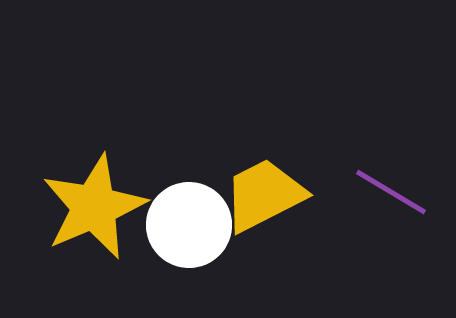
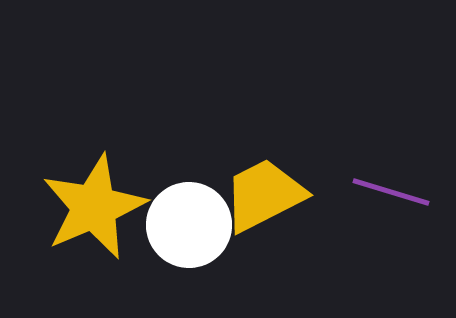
purple line: rotated 14 degrees counterclockwise
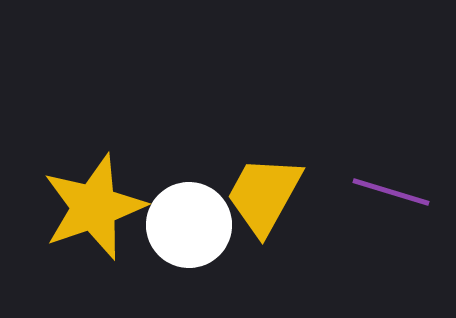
yellow trapezoid: rotated 34 degrees counterclockwise
yellow star: rotated 4 degrees clockwise
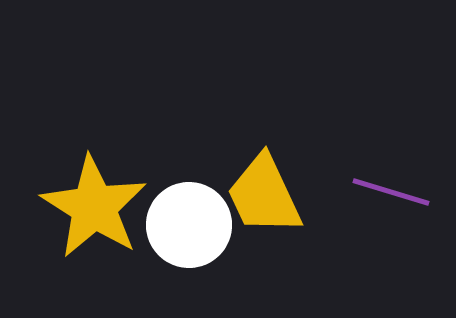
yellow trapezoid: rotated 54 degrees counterclockwise
yellow star: rotated 21 degrees counterclockwise
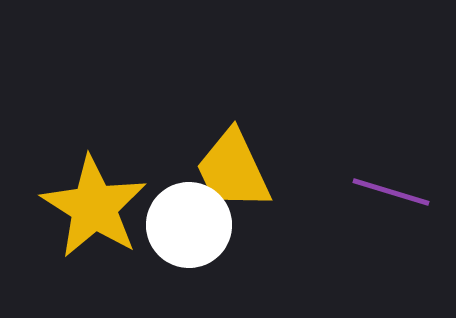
yellow trapezoid: moved 31 px left, 25 px up
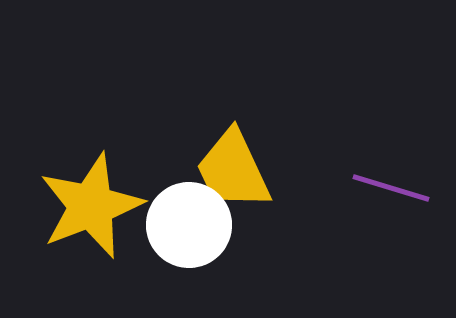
purple line: moved 4 px up
yellow star: moved 3 px left, 1 px up; rotated 19 degrees clockwise
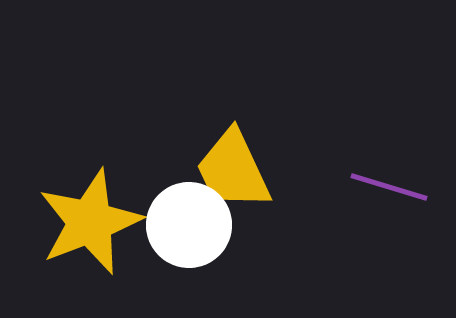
purple line: moved 2 px left, 1 px up
yellow star: moved 1 px left, 16 px down
